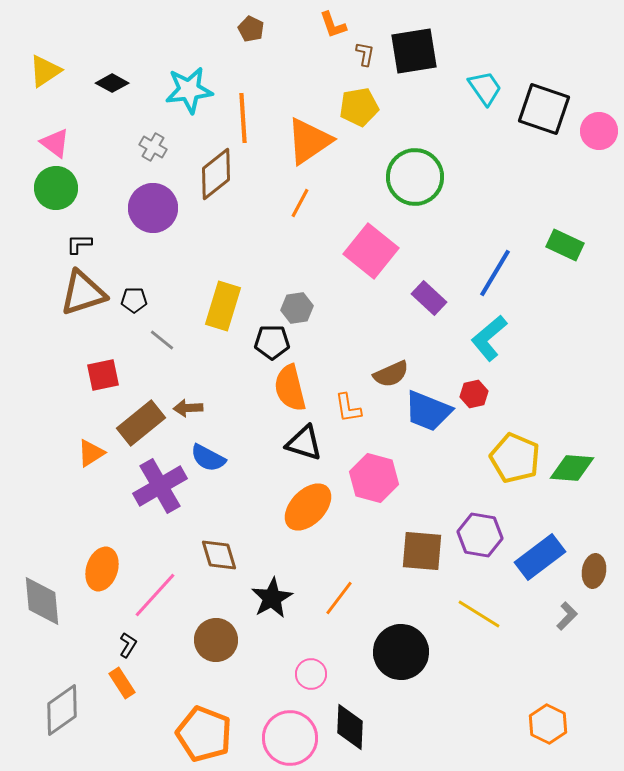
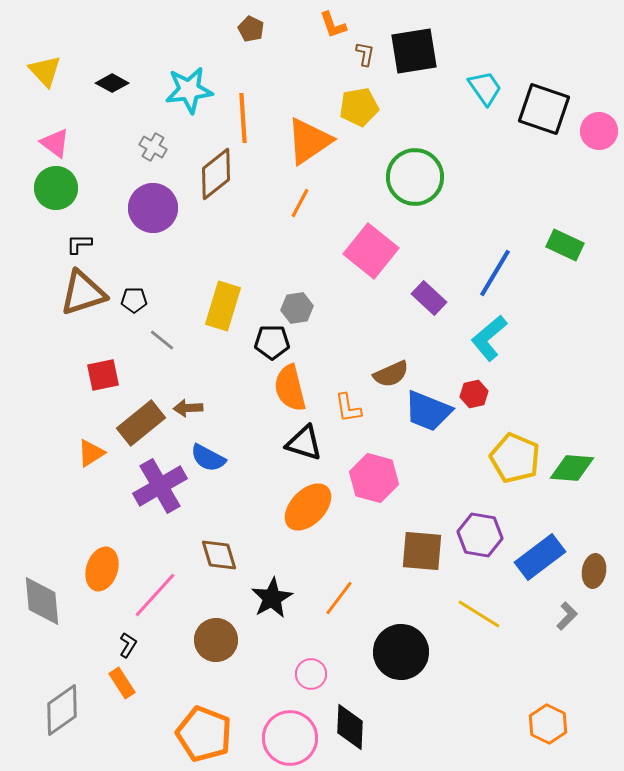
yellow triangle at (45, 71): rotated 39 degrees counterclockwise
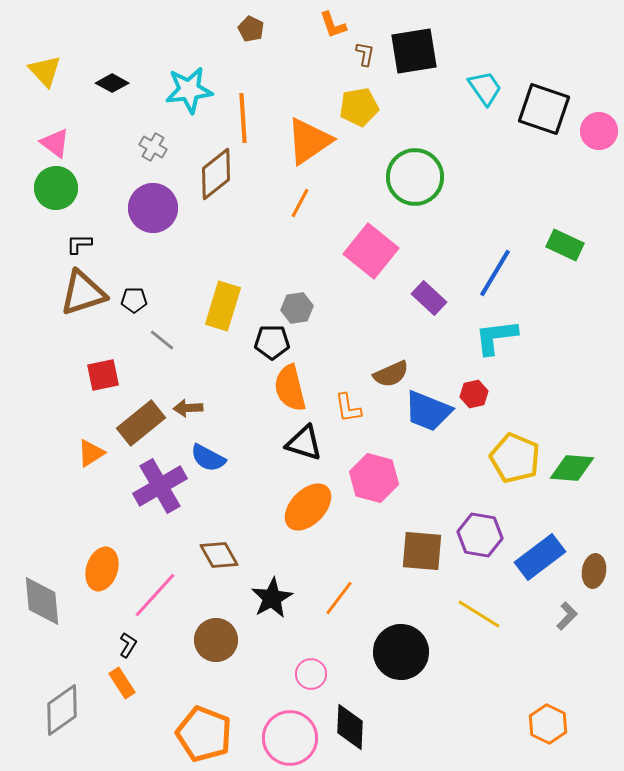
cyan L-shape at (489, 338): moved 7 px right, 1 px up; rotated 33 degrees clockwise
brown diamond at (219, 555): rotated 12 degrees counterclockwise
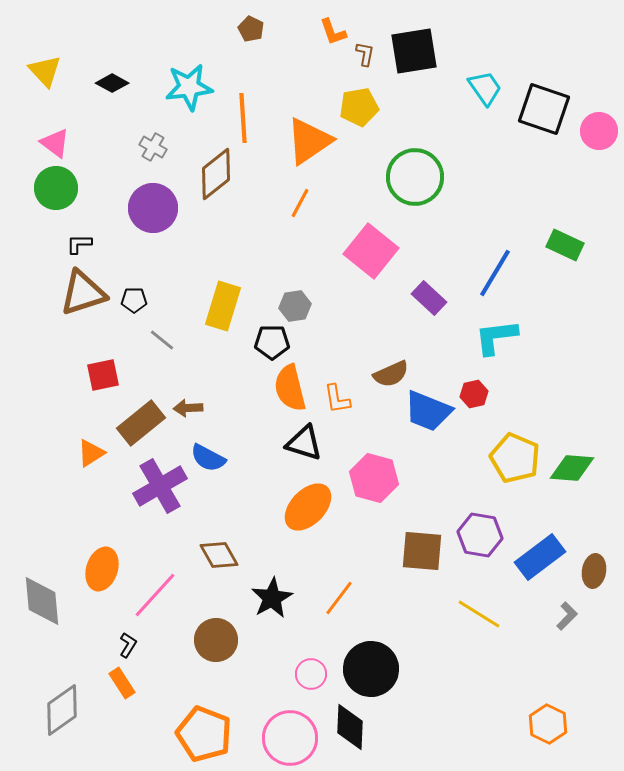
orange L-shape at (333, 25): moved 7 px down
cyan star at (189, 90): moved 3 px up
gray hexagon at (297, 308): moved 2 px left, 2 px up
orange L-shape at (348, 408): moved 11 px left, 9 px up
black circle at (401, 652): moved 30 px left, 17 px down
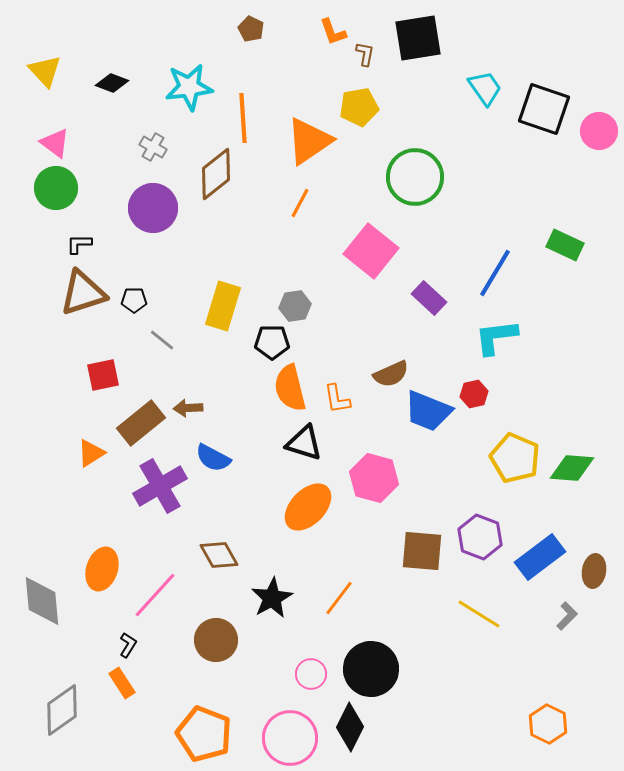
black square at (414, 51): moved 4 px right, 13 px up
black diamond at (112, 83): rotated 8 degrees counterclockwise
blue semicircle at (208, 458): moved 5 px right
purple hexagon at (480, 535): moved 2 px down; rotated 12 degrees clockwise
black diamond at (350, 727): rotated 24 degrees clockwise
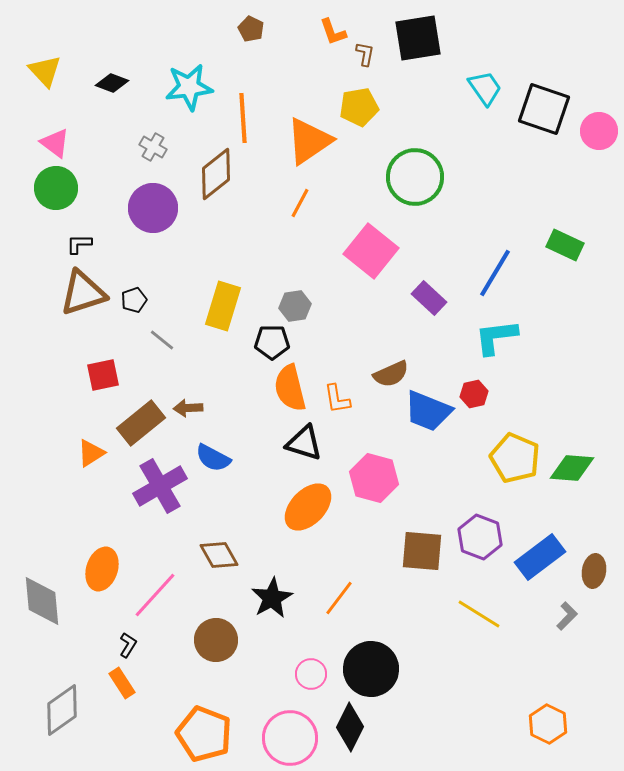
black pentagon at (134, 300): rotated 20 degrees counterclockwise
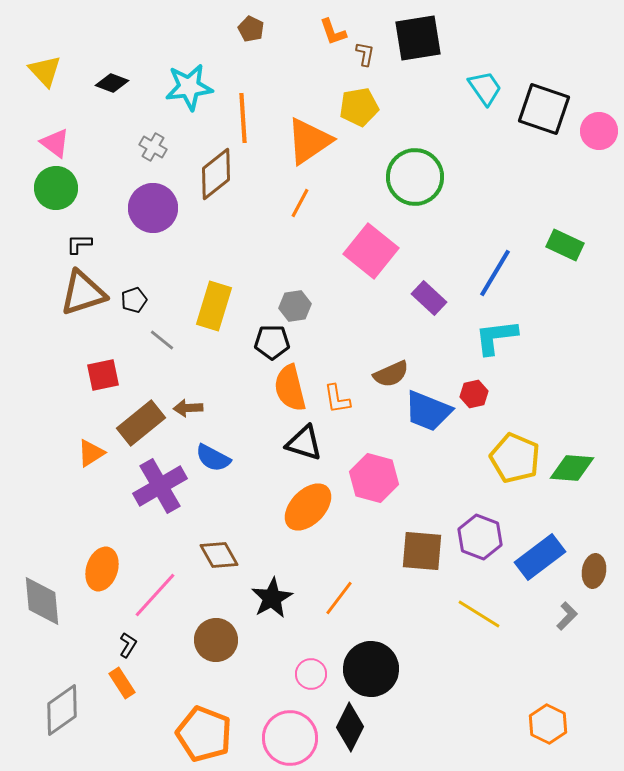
yellow rectangle at (223, 306): moved 9 px left
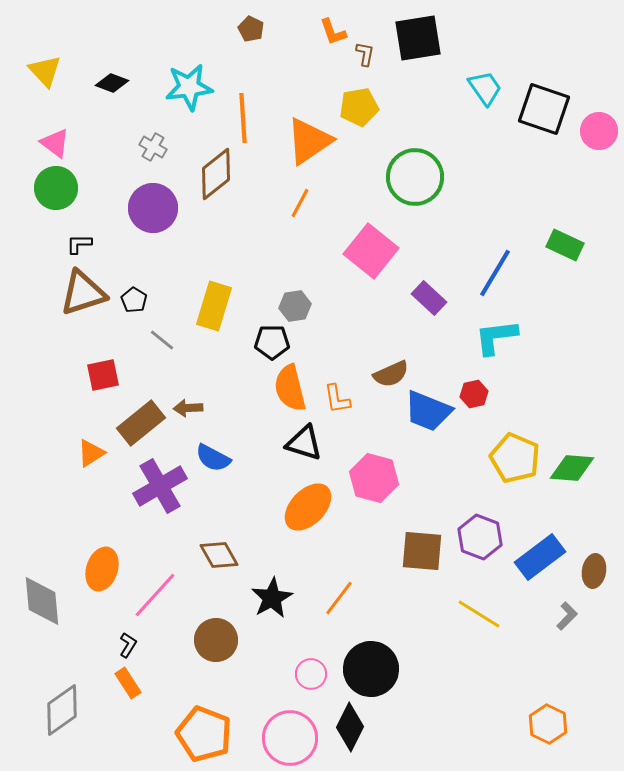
black pentagon at (134, 300): rotated 20 degrees counterclockwise
orange rectangle at (122, 683): moved 6 px right
